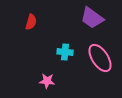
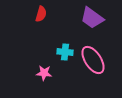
red semicircle: moved 10 px right, 8 px up
pink ellipse: moved 7 px left, 2 px down
pink star: moved 3 px left, 8 px up
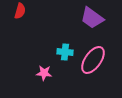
red semicircle: moved 21 px left, 3 px up
pink ellipse: rotated 68 degrees clockwise
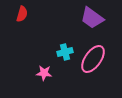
red semicircle: moved 2 px right, 3 px down
cyan cross: rotated 21 degrees counterclockwise
pink ellipse: moved 1 px up
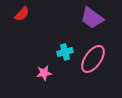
red semicircle: rotated 28 degrees clockwise
pink star: rotated 14 degrees counterclockwise
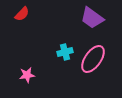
pink star: moved 17 px left, 2 px down
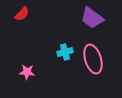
pink ellipse: rotated 52 degrees counterclockwise
pink star: moved 3 px up; rotated 14 degrees clockwise
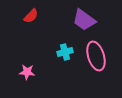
red semicircle: moved 9 px right, 2 px down
purple trapezoid: moved 8 px left, 2 px down
pink ellipse: moved 3 px right, 3 px up
